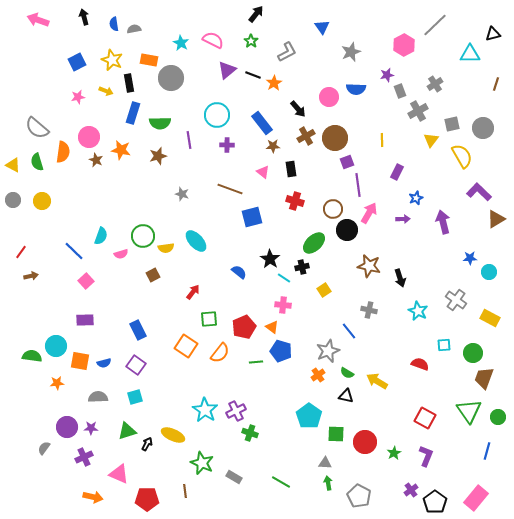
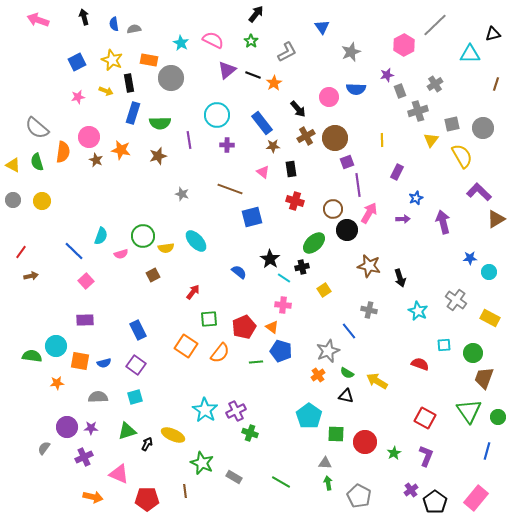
gray cross at (418, 111): rotated 12 degrees clockwise
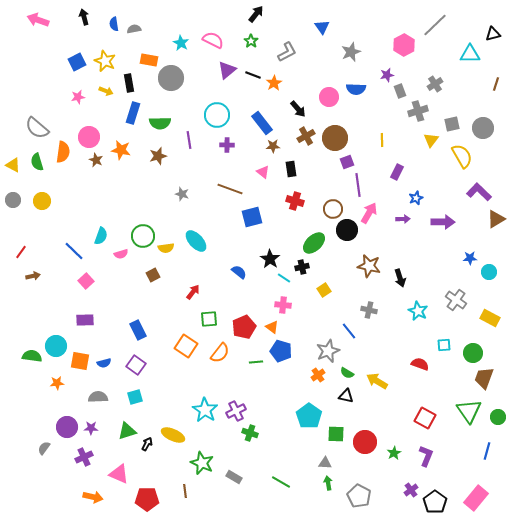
yellow star at (112, 60): moved 7 px left, 1 px down
purple arrow at (443, 222): rotated 105 degrees clockwise
brown arrow at (31, 276): moved 2 px right
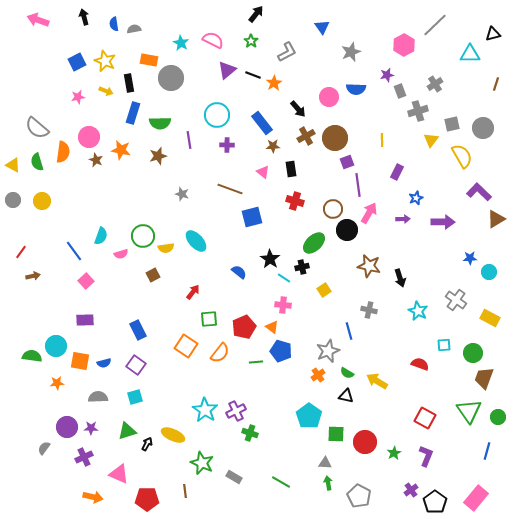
blue line at (74, 251): rotated 10 degrees clockwise
blue line at (349, 331): rotated 24 degrees clockwise
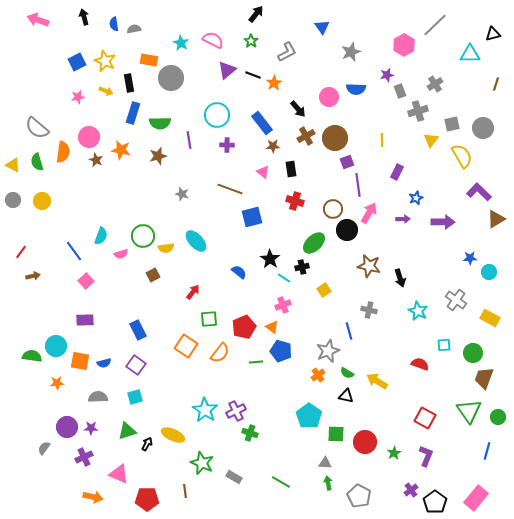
pink cross at (283, 305): rotated 28 degrees counterclockwise
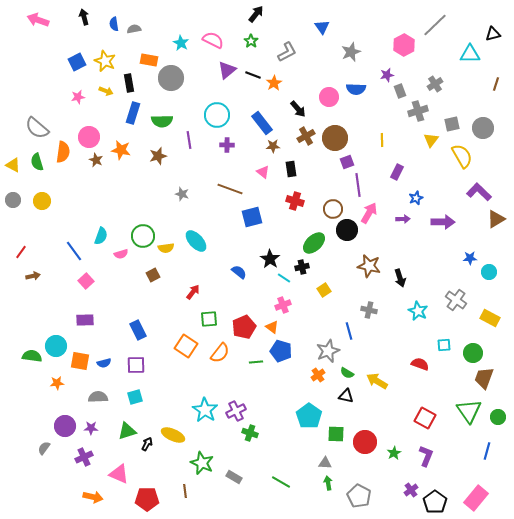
green semicircle at (160, 123): moved 2 px right, 2 px up
purple square at (136, 365): rotated 36 degrees counterclockwise
purple circle at (67, 427): moved 2 px left, 1 px up
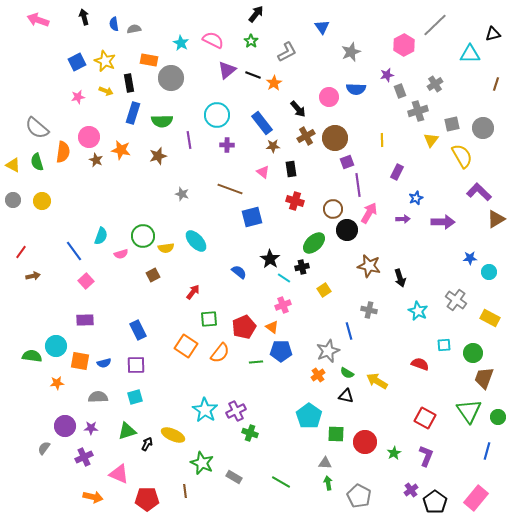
blue pentagon at (281, 351): rotated 15 degrees counterclockwise
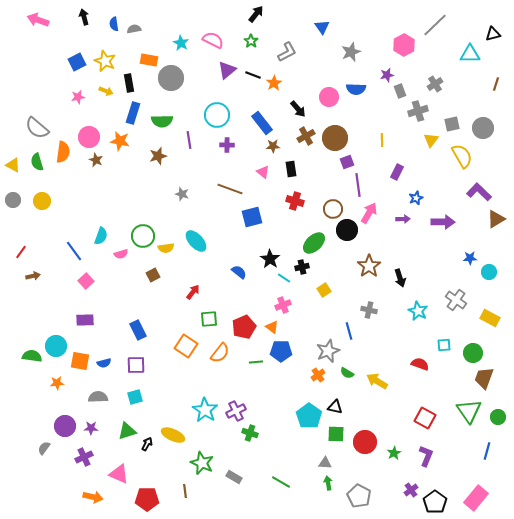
orange star at (121, 150): moved 1 px left, 9 px up
brown star at (369, 266): rotated 25 degrees clockwise
black triangle at (346, 396): moved 11 px left, 11 px down
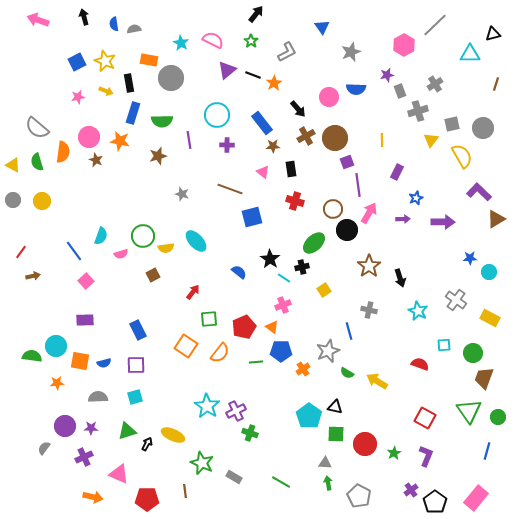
orange cross at (318, 375): moved 15 px left, 6 px up
cyan star at (205, 410): moved 2 px right, 4 px up
red circle at (365, 442): moved 2 px down
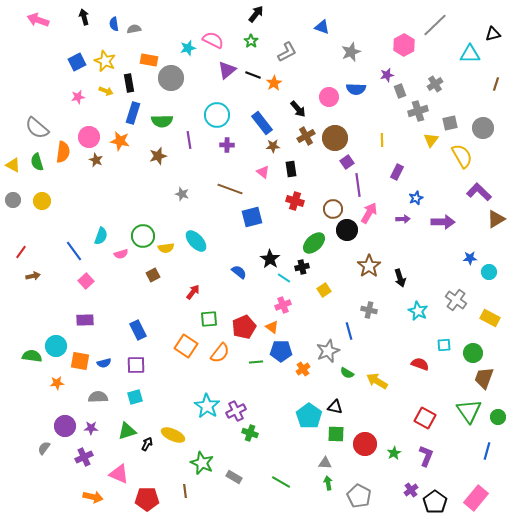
blue triangle at (322, 27): rotated 35 degrees counterclockwise
cyan star at (181, 43): moved 7 px right, 5 px down; rotated 28 degrees clockwise
gray square at (452, 124): moved 2 px left, 1 px up
purple square at (347, 162): rotated 16 degrees counterclockwise
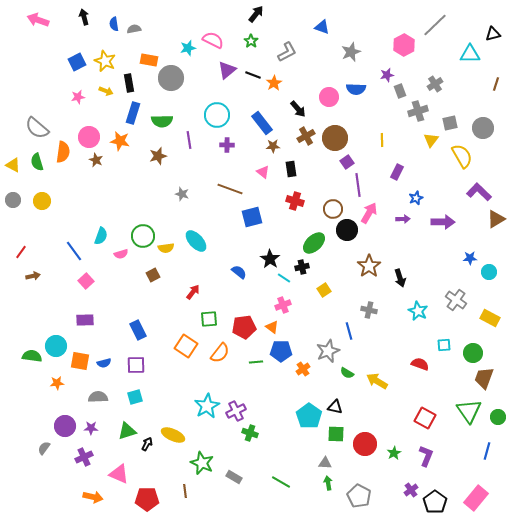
red pentagon at (244, 327): rotated 15 degrees clockwise
cyan star at (207, 406): rotated 10 degrees clockwise
